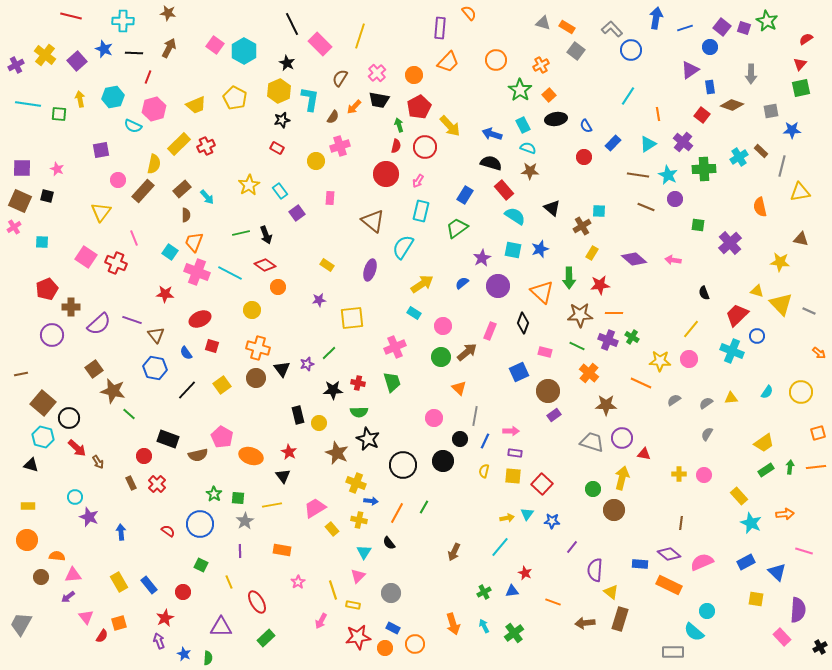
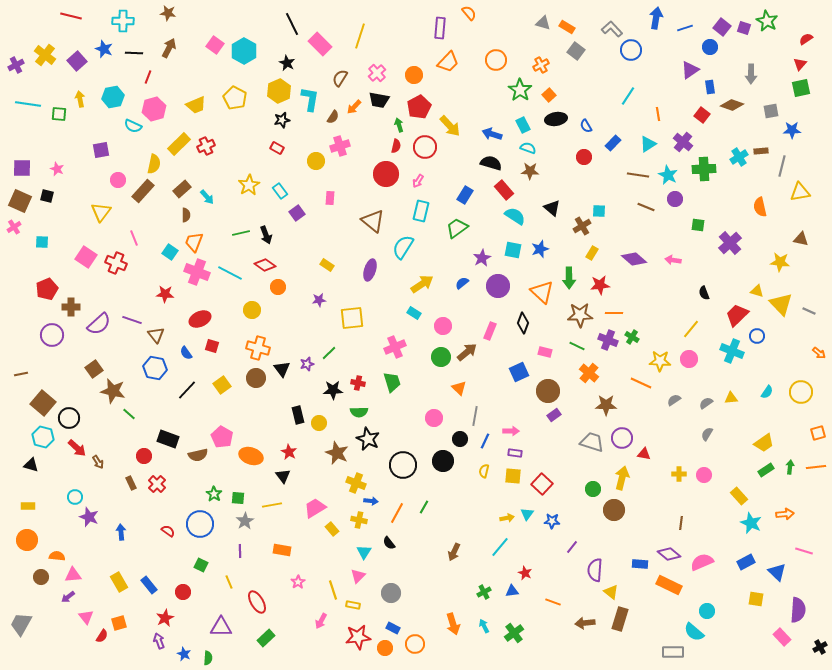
brown rectangle at (761, 151): rotated 48 degrees counterclockwise
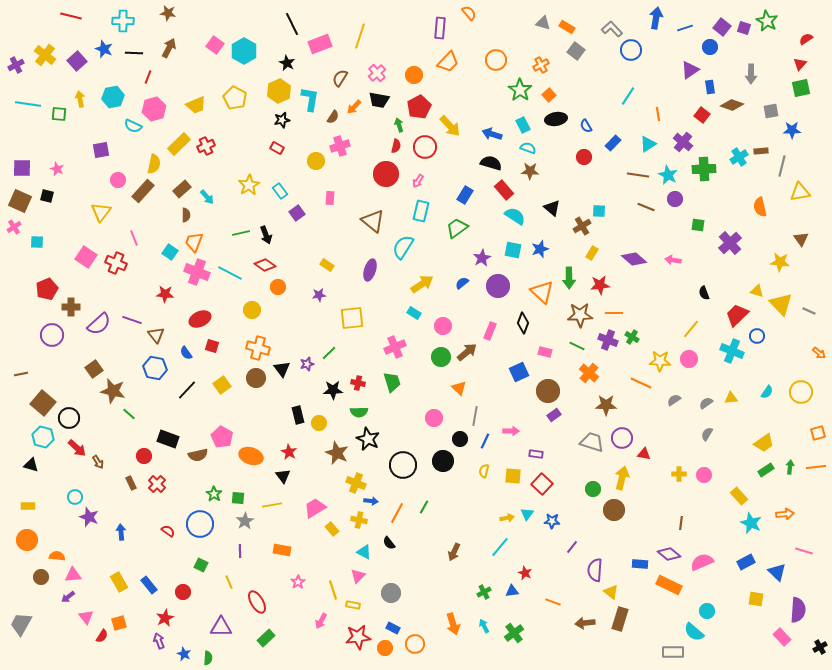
pink rectangle at (320, 44): rotated 65 degrees counterclockwise
brown triangle at (801, 239): rotated 42 degrees clockwise
cyan square at (42, 242): moved 5 px left
purple star at (319, 300): moved 5 px up
purple rectangle at (515, 453): moved 21 px right, 1 px down
cyan triangle at (364, 552): rotated 35 degrees counterclockwise
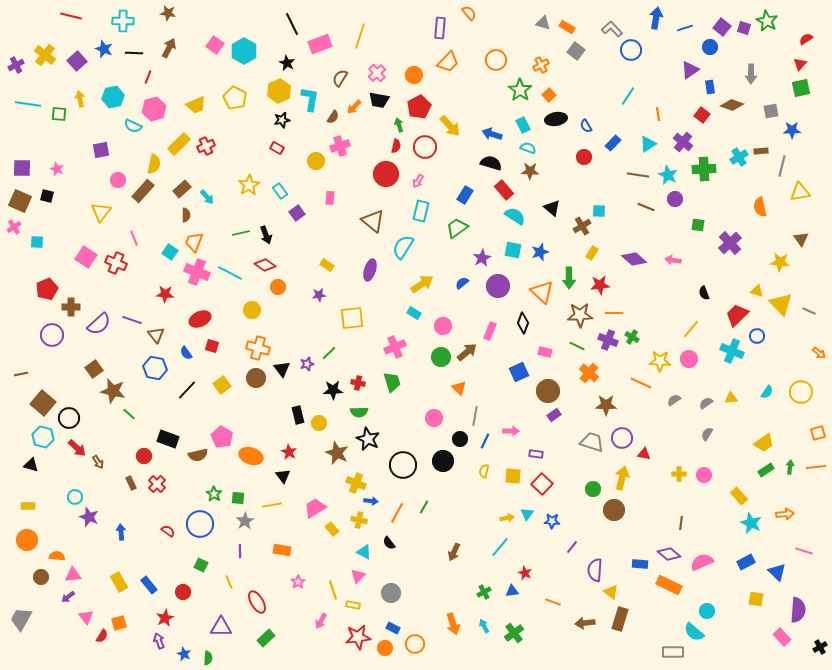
blue star at (540, 249): moved 3 px down
gray trapezoid at (21, 624): moved 5 px up
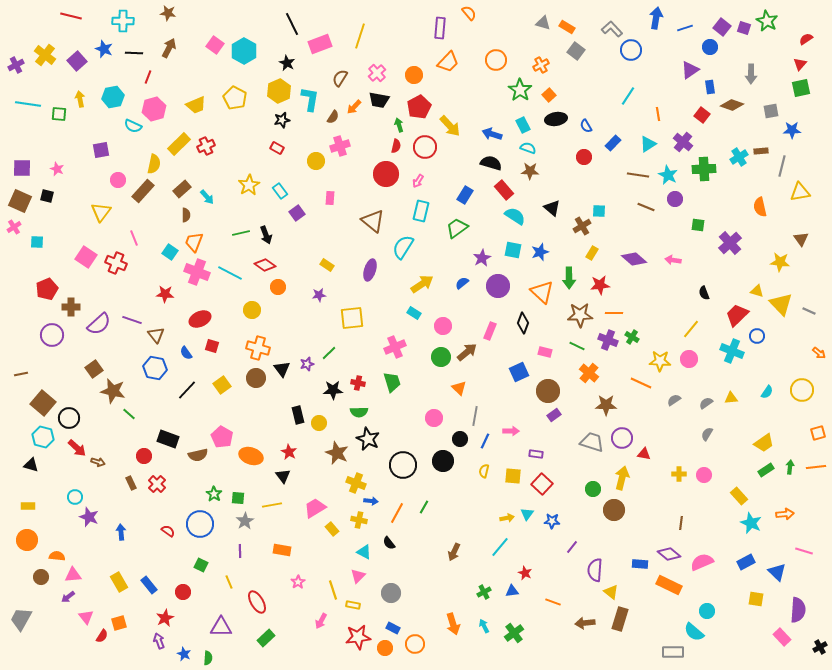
yellow circle at (801, 392): moved 1 px right, 2 px up
brown arrow at (98, 462): rotated 40 degrees counterclockwise
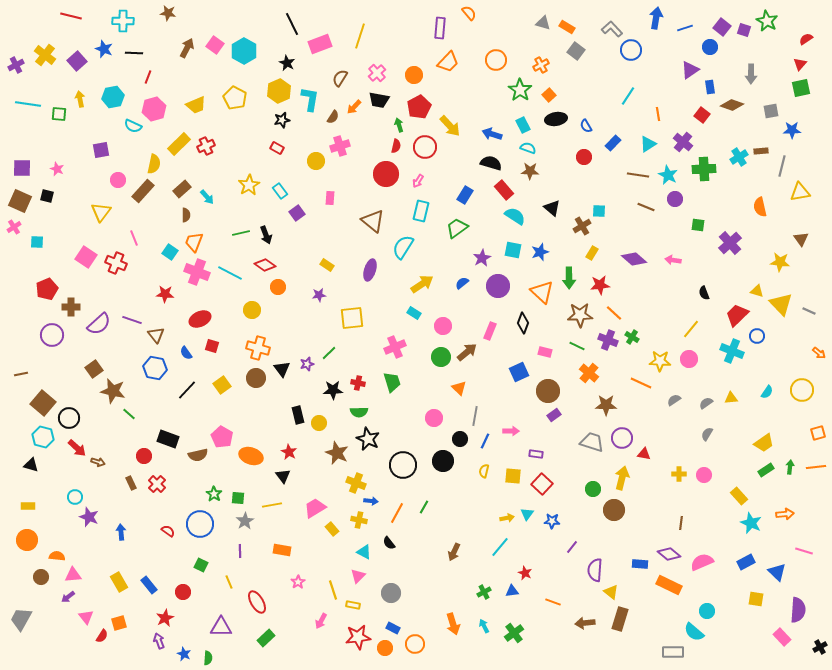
purple square at (744, 28): moved 2 px down
brown arrow at (169, 48): moved 18 px right
orange line at (614, 313): rotated 42 degrees clockwise
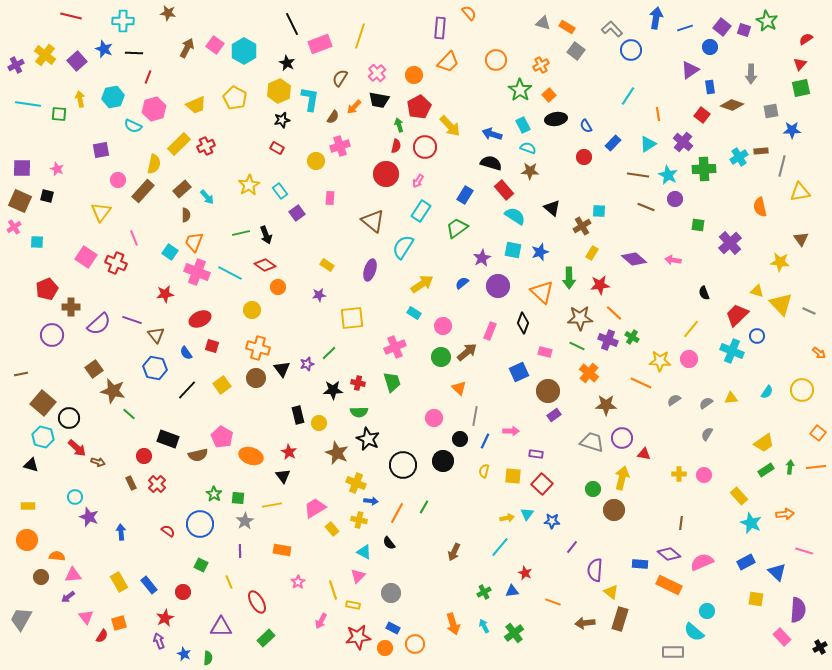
cyan rectangle at (421, 211): rotated 20 degrees clockwise
red star at (165, 294): rotated 12 degrees counterclockwise
brown star at (580, 315): moved 3 px down
orange square at (818, 433): rotated 35 degrees counterclockwise
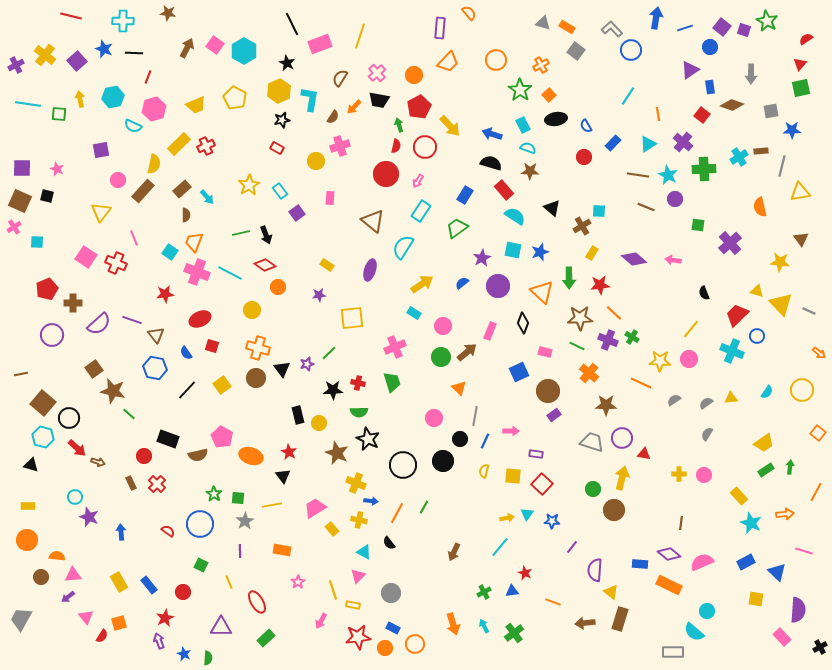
brown cross at (71, 307): moved 2 px right, 4 px up
orange line at (816, 467): moved 25 px down; rotated 54 degrees counterclockwise
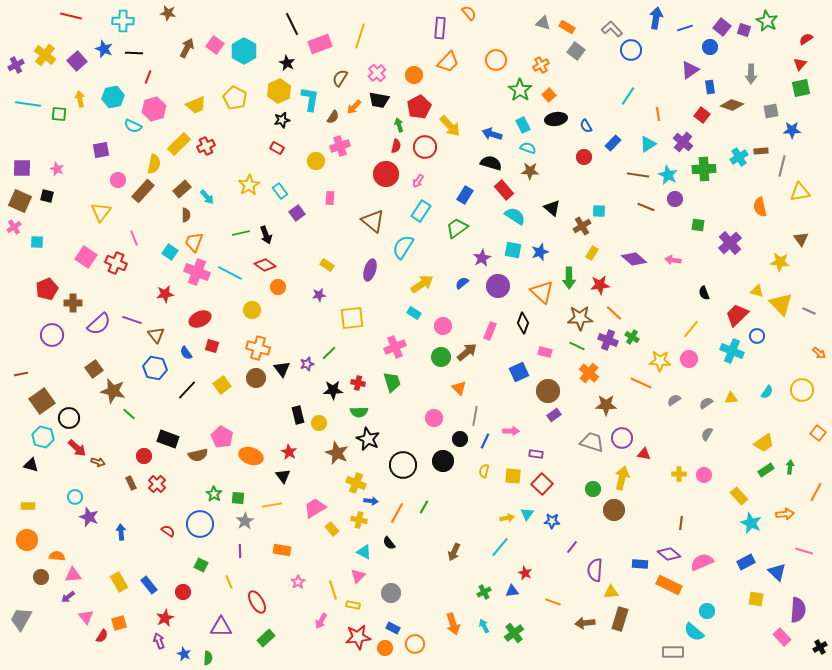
brown square at (43, 403): moved 1 px left, 2 px up; rotated 15 degrees clockwise
yellow triangle at (611, 592): rotated 42 degrees counterclockwise
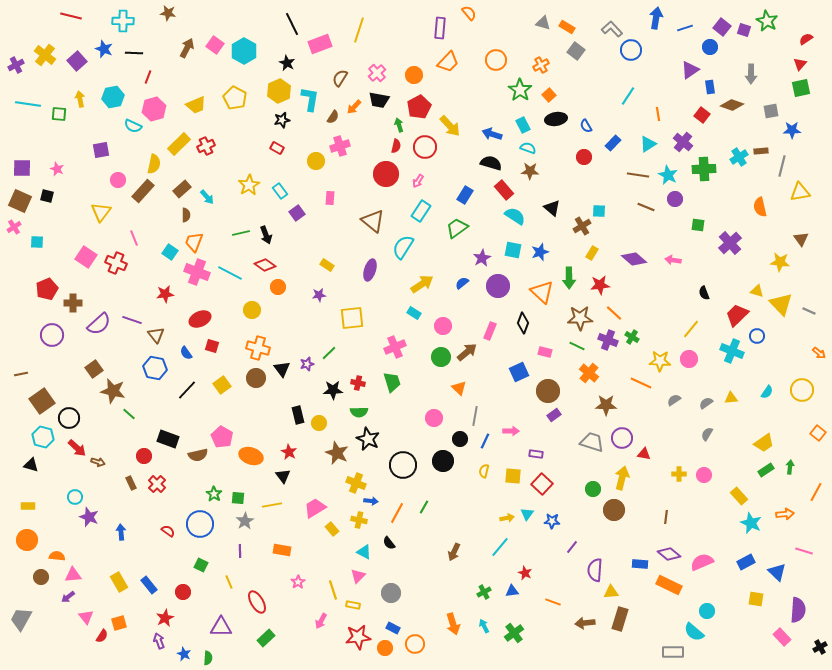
yellow line at (360, 36): moved 1 px left, 6 px up
brown line at (681, 523): moved 15 px left, 6 px up
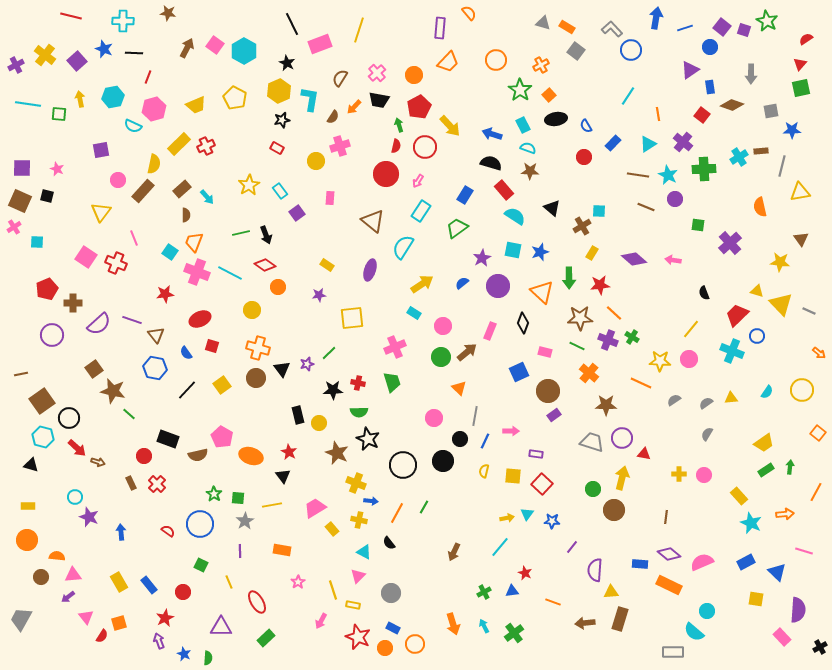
red star at (358, 637): rotated 30 degrees clockwise
